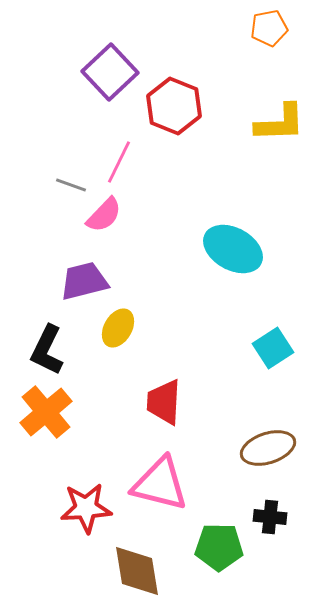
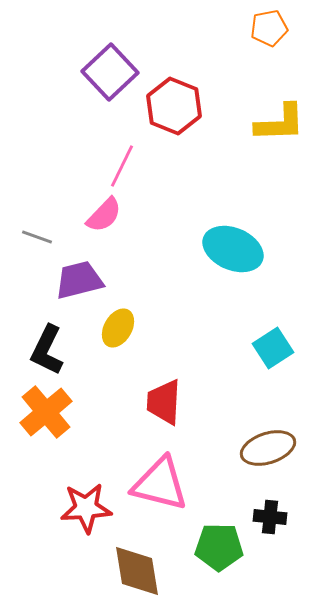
pink line: moved 3 px right, 4 px down
gray line: moved 34 px left, 52 px down
cyan ellipse: rotated 6 degrees counterclockwise
purple trapezoid: moved 5 px left, 1 px up
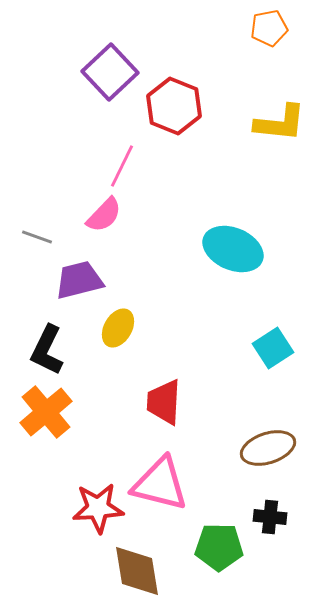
yellow L-shape: rotated 8 degrees clockwise
red star: moved 12 px right
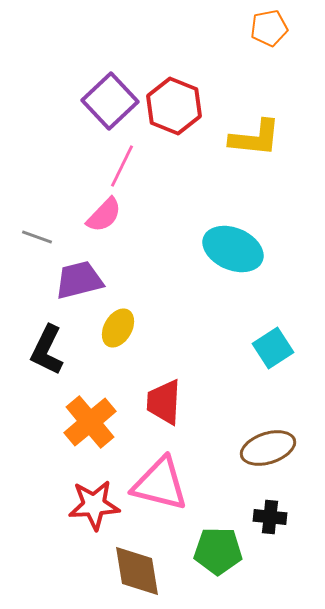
purple square: moved 29 px down
yellow L-shape: moved 25 px left, 15 px down
orange cross: moved 44 px right, 10 px down
red star: moved 4 px left, 3 px up
green pentagon: moved 1 px left, 4 px down
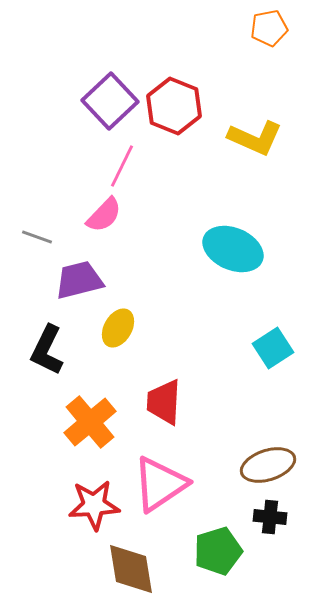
yellow L-shape: rotated 18 degrees clockwise
brown ellipse: moved 17 px down
pink triangle: rotated 48 degrees counterclockwise
green pentagon: rotated 18 degrees counterclockwise
brown diamond: moved 6 px left, 2 px up
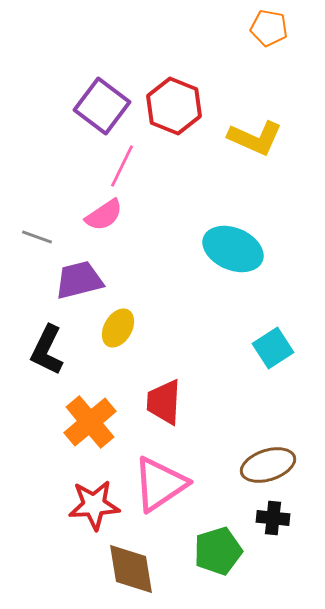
orange pentagon: rotated 21 degrees clockwise
purple square: moved 8 px left, 5 px down; rotated 10 degrees counterclockwise
pink semicircle: rotated 12 degrees clockwise
black cross: moved 3 px right, 1 px down
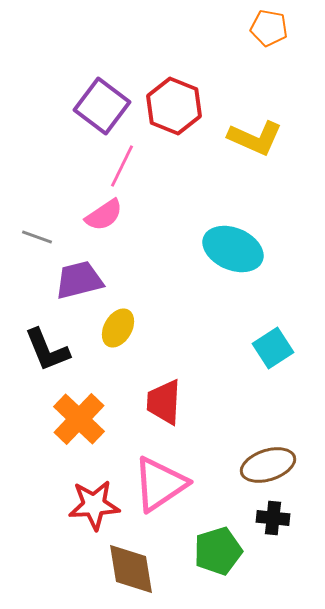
black L-shape: rotated 48 degrees counterclockwise
orange cross: moved 11 px left, 3 px up; rotated 6 degrees counterclockwise
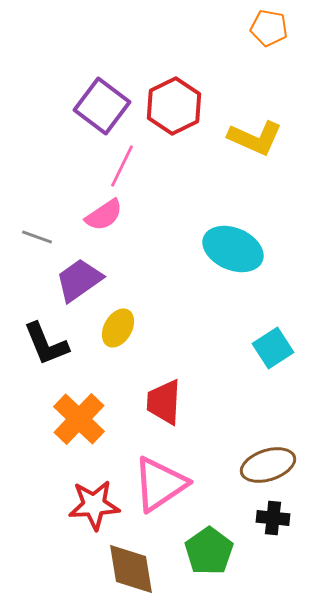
red hexagon: rotated 12 degrees clockwise
purple trapezoid: rotated 21 degrees counterclockwise
black L-shape: moved 1 px left, 6 px up
green pentagon: moved 9 px left; rotated 18 degrees counterclockwise
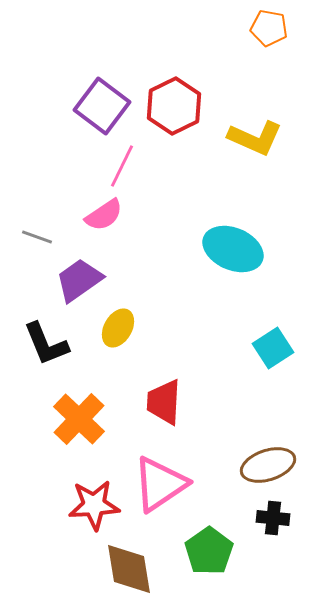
brown diamond: moved 2 px left
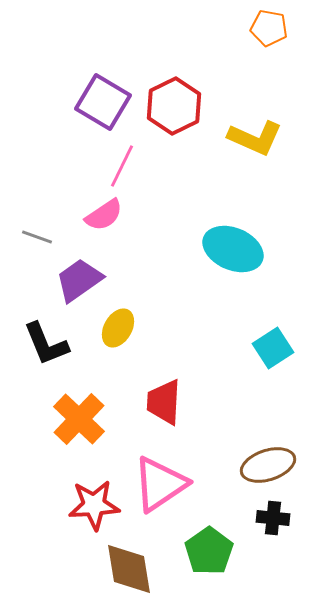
purple square: moved 1 px right, 4 px up; rotated 6 degrees counterclockwise
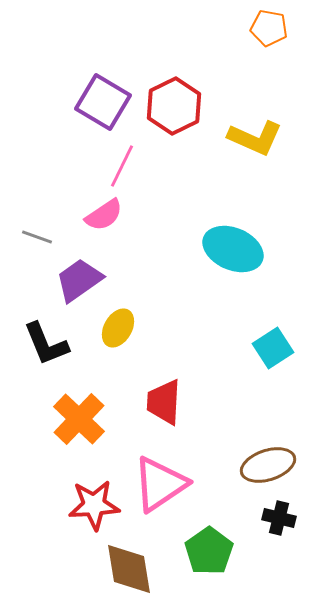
black cross: moved 6 px right; rotated 8 degrees clockwise
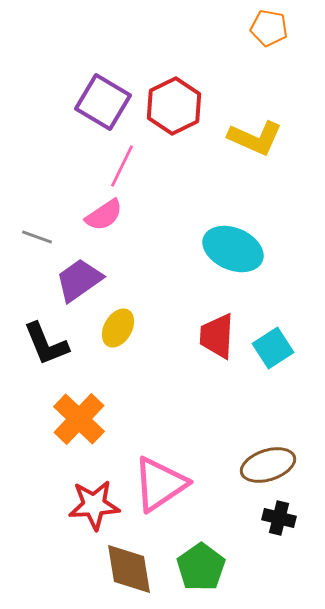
red trapezoid: moved 53 px right, 66 px up
green pentagon: moved 8 px left, 16 px down
